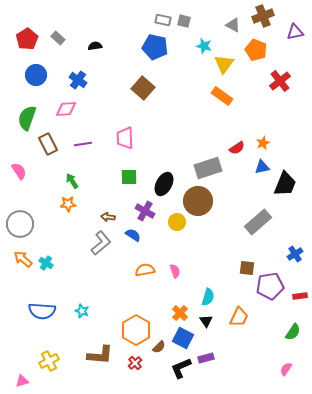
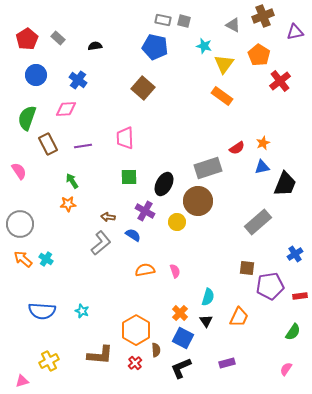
orange pentagon at (256, 50): moved 3 px right, 5 px down; rotated 10 degrees clockwise
purple line at (83, 144): moved 2 px down
cyan cross at (46, 263): moved 4 px up
brown semicircle at (159, 347): moved 3 px left, 3 px down; rotated 48 degrees counterclockwise
purple rectangle at (206, 358): moved 21 px right, 5 px down
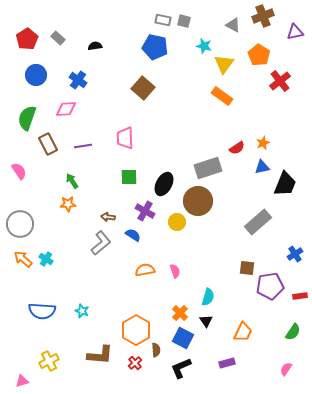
orange trapezoid at (239, 317): moved 4 px right, 15 px down
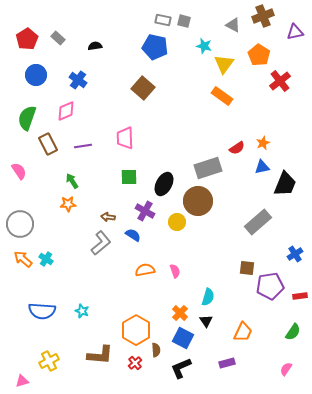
pink diamond at (66, 109): moved 2 px down; rotated 20 degrees counterclockwise
